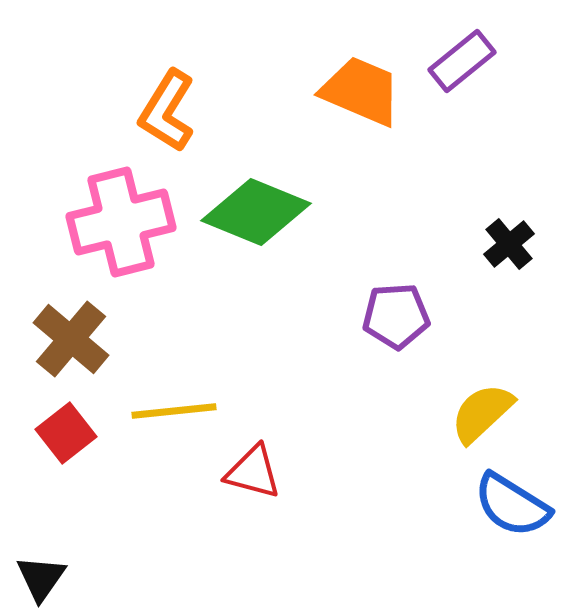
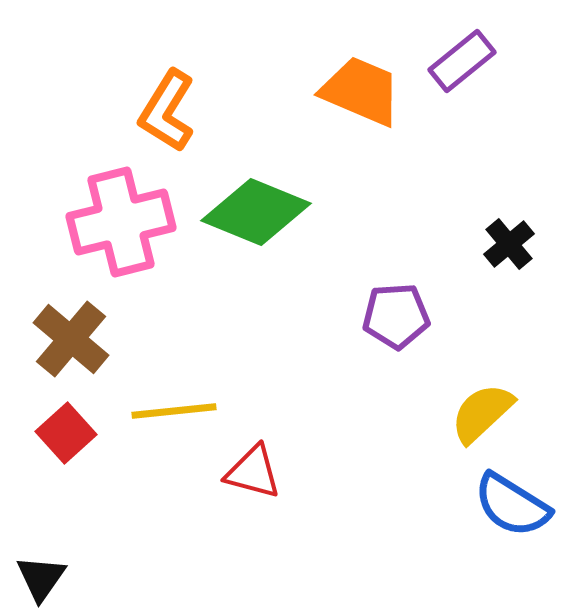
red square: rotated 4 degrees counterclockwise
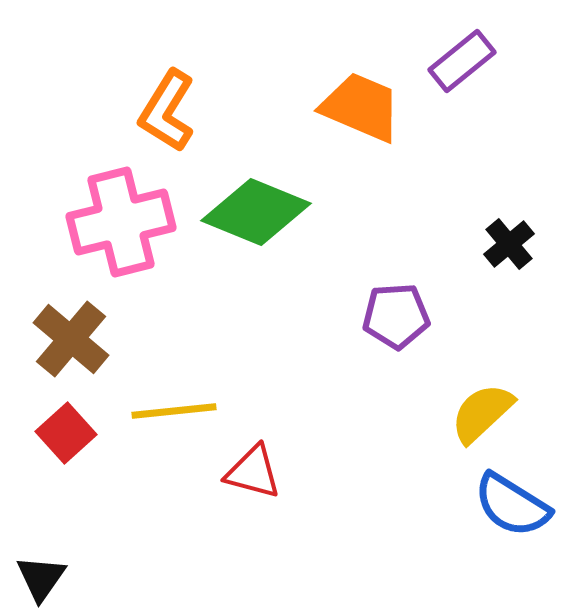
orange trapezoid: moved 16 px down
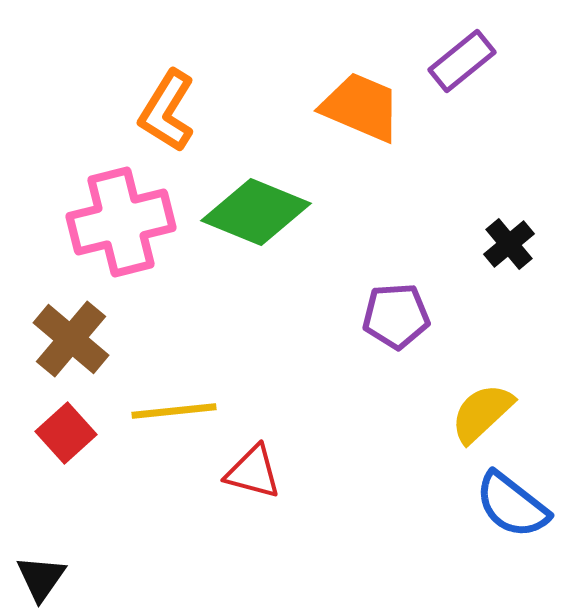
blue semicircle: rotated 6 degrees clockwise
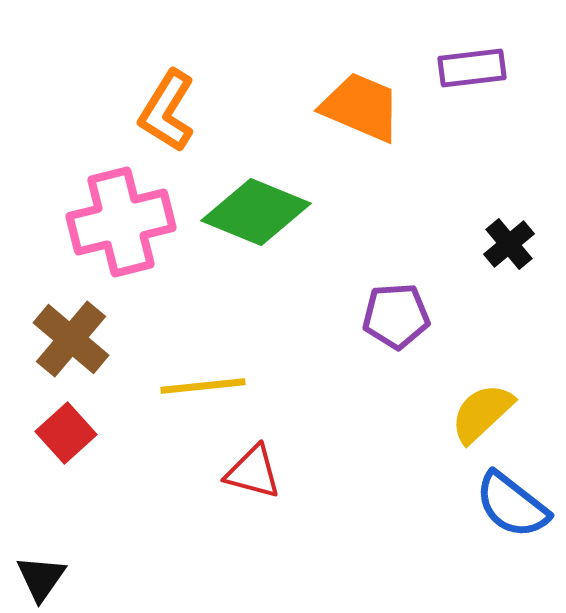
purple rectangle: moved 10 px right, 7 px down; rotated 32 degrees clockwise
yellow line: moved 29 px right, 25 px up
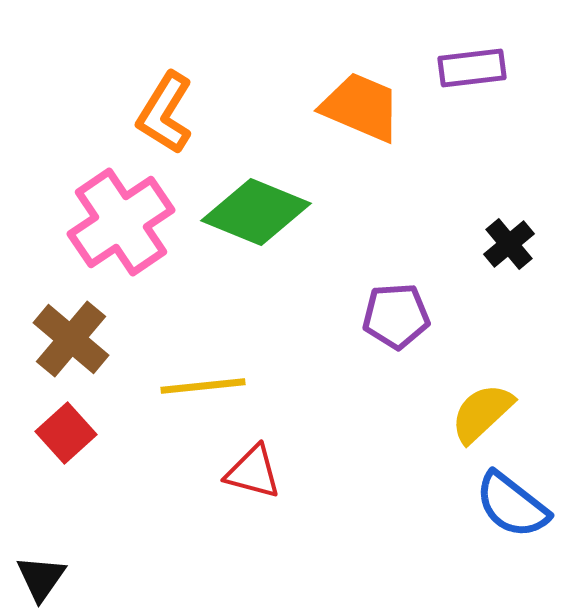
orange L-shape: moved 2 px left, 2 px down
pink cross: rotated 20 degrees counterclockwise
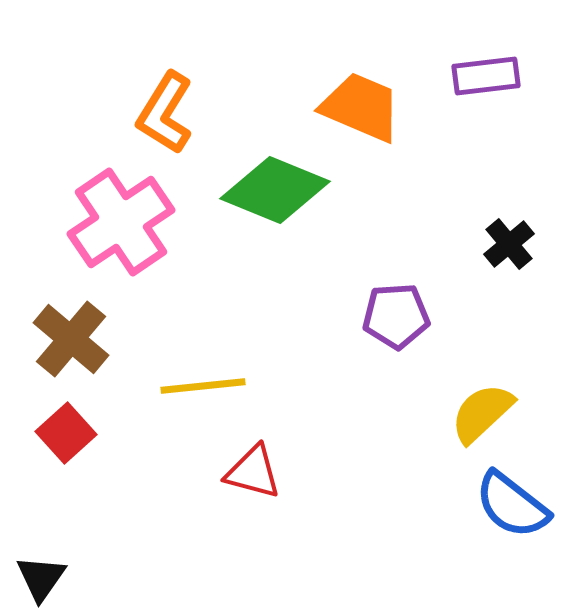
purple rectangle: moved 14 px right, 8 px down
green diamond: moved 19 px right, 22 px up
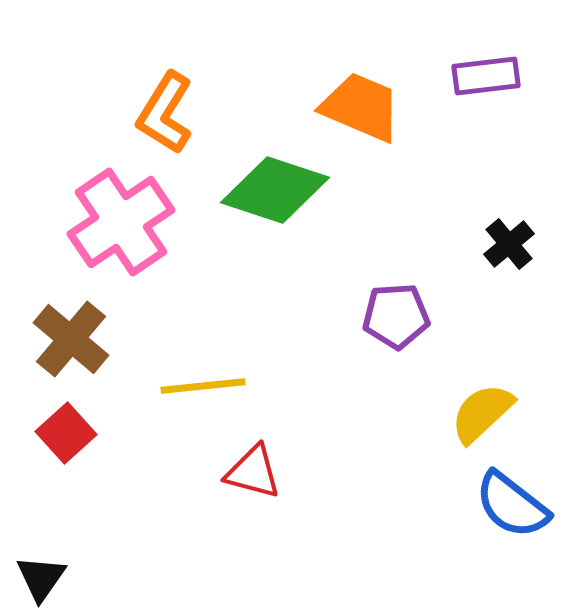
green diamond: rotated 4 degrees counterclockwise
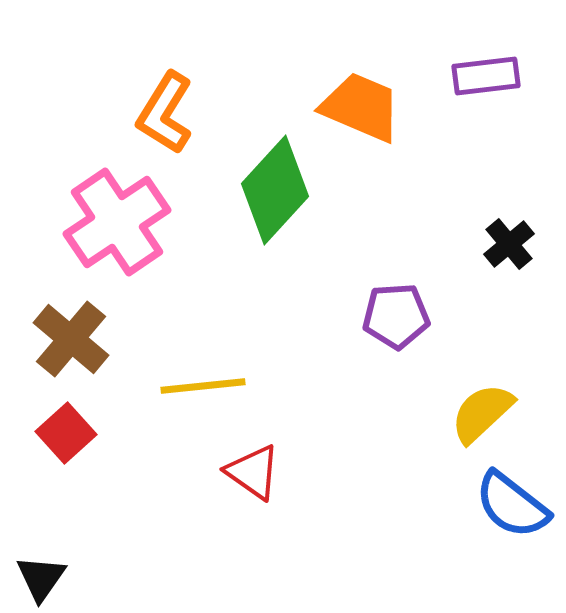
green diamond: rotated 66 degrees counterclockwise
pink cross: moved 4 px left
red triangle: rotated 20 degrees clockwise
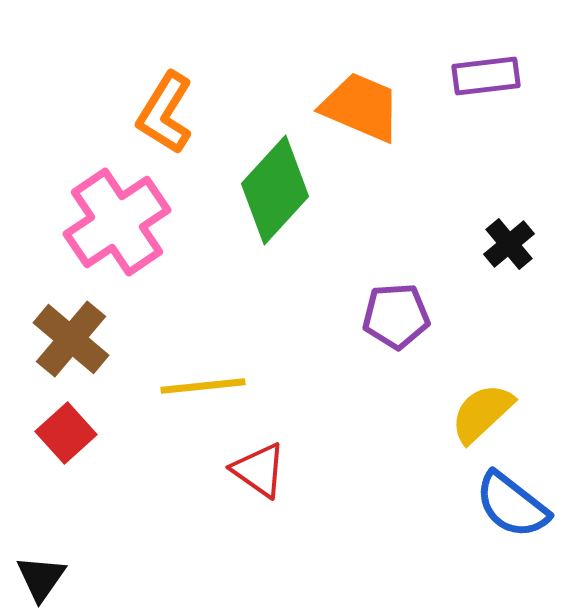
red triangle: moved 6 px right, 2 px up
